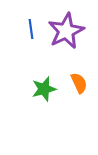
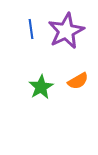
orange semicircle: moved 1 px left, 2 px up; rotated 85 degrees clockwise
green star: moved 3 px left, 2 px up; rotated 15 degrees counterclockwise
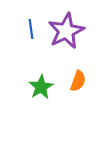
orange semicircle: rotated 40 degrees counterclockwise
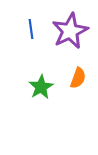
purple star: moved 4 px right
orange semicircle: moved 3 px up
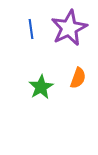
purple star: moved 1 px left, 3 px up
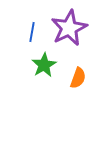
blue line: moved 1 px right, 3 px down; rotated 18 degrees clockwise
green star: moved 3 px right, 22 px up
